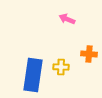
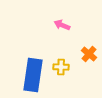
pink arrow: moved 5 px left, 6 px down
orange cross: rotated 35 degrees clockwise
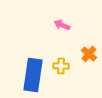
yellow cross: moved 1 px up
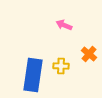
pink arrow: moved 2 px right
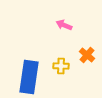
orange cross: moved 2 px left, 1 px down
blue rectangle: moved 4 px left, 2 px down
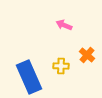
blue rectangle: rotated 32 degrees counterclockwise
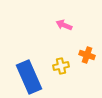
orange cross: rotated 21 degrees counterclockwise
yellow cross: rotated 14 degrees counterclockwise
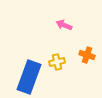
yellow cross: moved 4 px left, 4 px up
blue rectangle: rotated 44 degrees clockwise
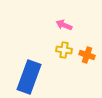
yellow cross: moved 7 px right, 12 px up; rotated 21 degrees clockwise
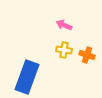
blue rectangle: moved 2 px left
